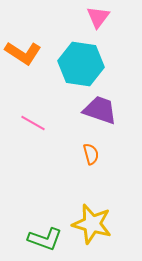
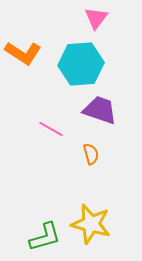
pink triangle: moved 2 px left, 1 px down
cyan hexagon: rotated 12 degrees counterclockwise
pink line: moved 18 px right, 6 px down
yellow star: moved 1 px left
green L-shape: moved 2 px up; rotated 36 degrees counterclockwise
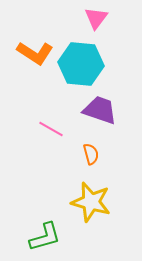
orange L-shape: moved 12 px right
cyan hexagon: rotated 9 degrees clockwise
yellow star: moved 22 px up
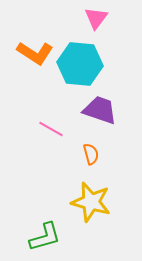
cyan hexagon: moved 1 px left
